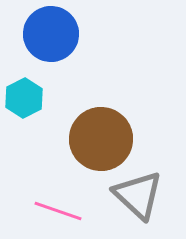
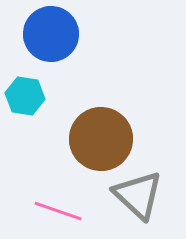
cyan hexagon: moved 1 px right, 2 px up; rotated 24 degrees counterclockwise
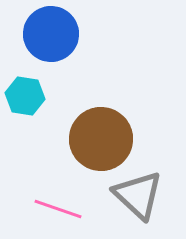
pink line: moved 2 px up
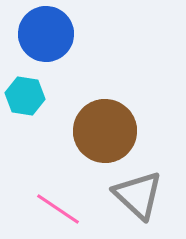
blue circle: moved 5 px left
brown circle: moved 4 px right, 8 px up
pink line: rotated 15 degrees clockwise
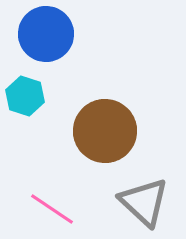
cyan hexagon: rotated 9 degrees clockwise
gray triangle: moved 6 px right, 7 px down
pink line: moved 6 px left
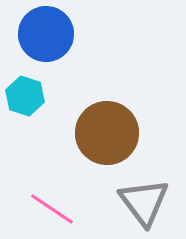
brown circle: moved 2 px right, 2 px down
gray triangle: rotated 10 degrees clockwise
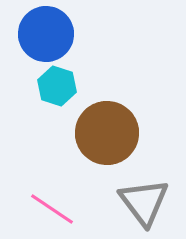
cyan hexagon: moved 32 px right, 10 px up
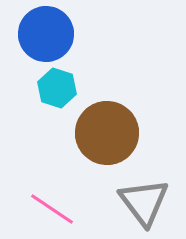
cyan hexagon: moved 2 px down
